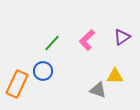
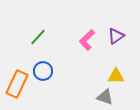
purple triangle: moved 6 px left, 1 px up
green line: moved 14 px left, 6 px up
yellow triangle: moved 1 px right
gray triangle: moved 7 px right, 7 px down
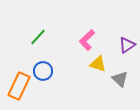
purple triangle: moved 11 px right, 9 px down
yellow triangle: moved 18 px left, 12 px up; rotated 18 degrees clockwise
orange rectangle: moved 2 px right, 2 px down
gray triangle: moved 15 px right, 18 px up; rotated 24 degrees clockwise
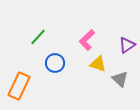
blue circle: moved 12 px right, 8 px up
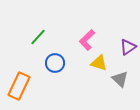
purple triangle: moved 1 px right, 2 px down
yellow triangle: moved 1 px right, 1 px up
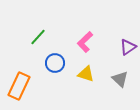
pink L-shape: moved 2 px left, 2 px down
yellow triangle: moved 13 px left, 11 px down
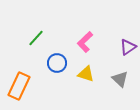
green line: moved 2 px left, 1 px down
blue circle: moved 2 px right
